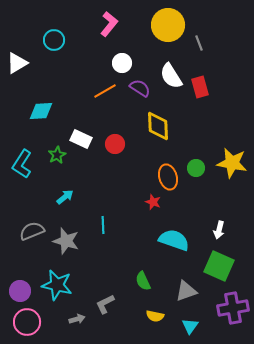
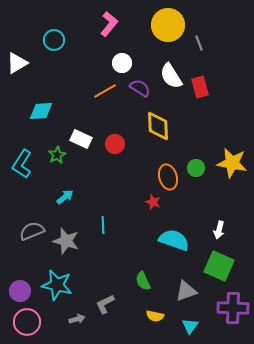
purple cross: rotated 12 degrees clockwise
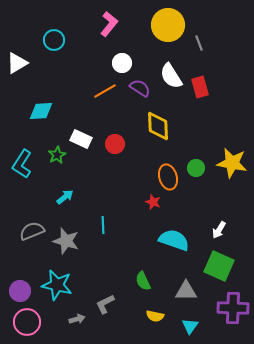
white arrow: rotated 18 degrees clockwise
gray triangle: rotated 20 degrees clockwise
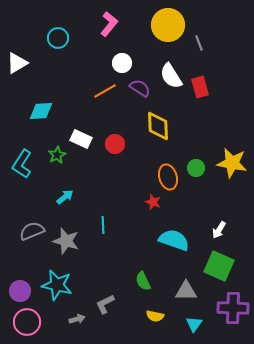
cyan circle: moved 4 px right, 2 px up
cyan triangle: moved 4 px right, 2 px up
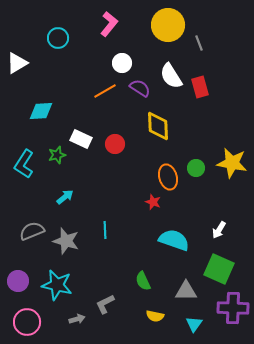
green star: rotated 12 degrees clockwise
cyan L-shape: moved 2 px right
cyan line: moved 2 px right, 5 px down
green square: moved 3 px down
purple circle: moved 2 px left, 10 px up
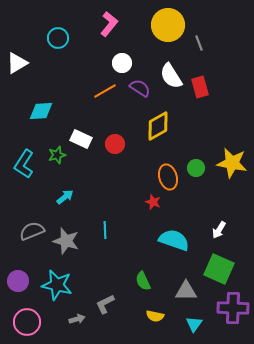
yellow diamond: rotated 64 degrees clockwise
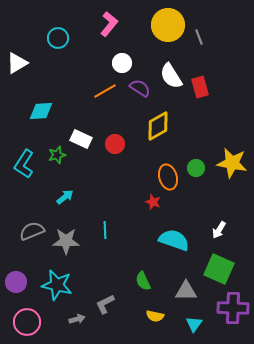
gray line: moved 6 px up
gray star: rotated 16 degrees counterclockwise
purple circle: moved 2 px left, 1 px down
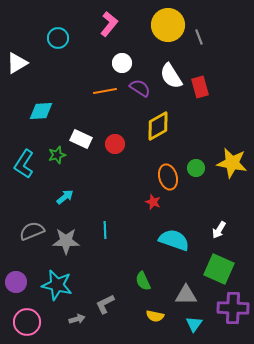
orange line: rotated 20 degrees clockwise
gray triangle: moved 4 px down
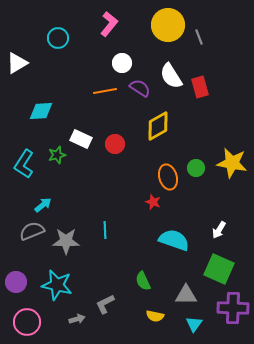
cyan arrow: moved 22 px left, 8 px down
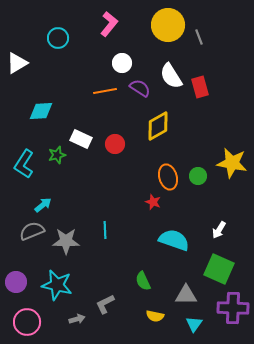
green circle: moved 2 px right, 8 px down
